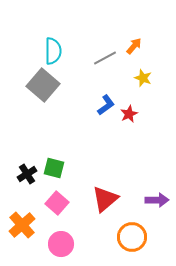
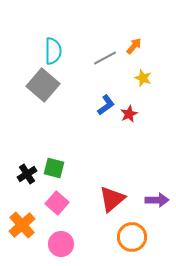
red triangle: moved 7 px right
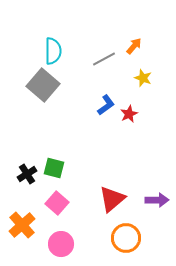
gray line: moved 1 px left, 1 px down
orange circle: moved 6 px left, 1 px down
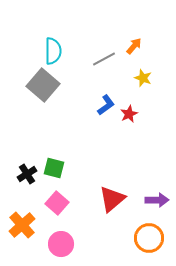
orange circle: moved 23 px right
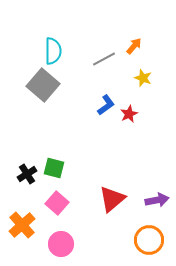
purple arrow: rotated 10 degrees counterclockwise
orange circle: moved 2 px down
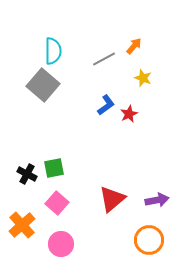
green square: rotated 25 degrees counterclockwise
black cross: rotated 30 degrees counterclockwise
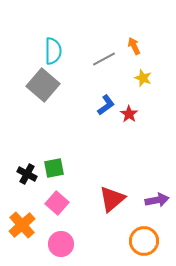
orange arrow: rotated 66 degrees counterclockwise
red star: rotated 12 degrees counterclockwise
orange circle: moved 5 px left, 1 px down
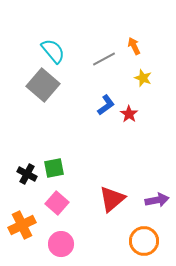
cyan semicircle: rotated 40 degrees counterclockwise
orange cross: rotated 16 degrees clockwise
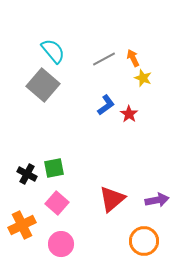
orange arrow: moved 1 px left, 12 px down
